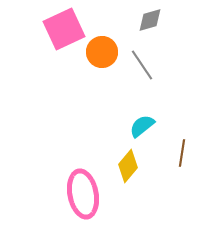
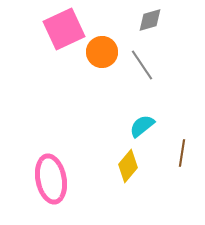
pink ellipse: moved 32 px left, 15 px up
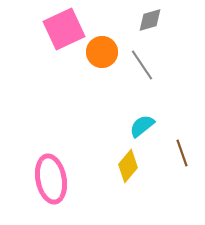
brown line: rotated 28 degrees counterclockwise
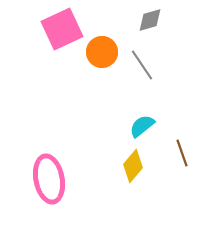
pink square: moved 2 px left
yellow diamond: moved 5 px right
pink ellipse: moved 2 px left
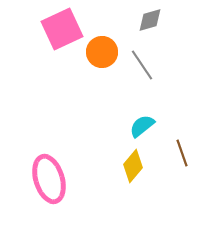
pink ellipse: rotated 6 degrees counterclockwise
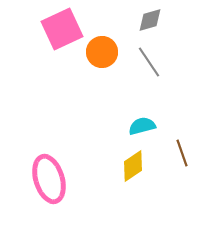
gray line: moved 7 px right, 3 px up
cyan semicircle: rotated 24 degrees clockwise
yellow diamond: rotated 16 degrees clockwise
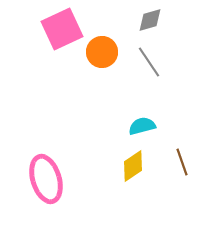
brown line: moved 9 px down
pink ellipse: moved 3 px left
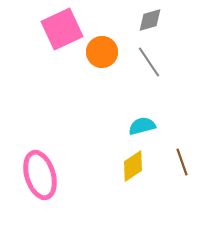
pink ellipse: moved 6 px left, 4 px up
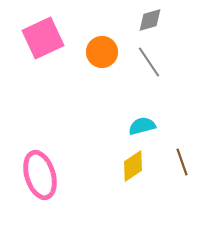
pink square: moved 19 px left, 9 px down
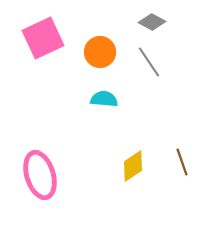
gray diamond: moved 2 px right, 2 px down; rotated 44 degrees clockwise
orange circle: moved 2 px left
cyan semicircle: moved 38 px left, 27 px up; rotated 20 degrees clockwise
